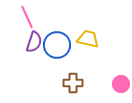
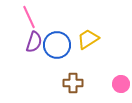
pink line: moved 2 px right
yellow trapezoid: rotated 45 degrees counterclockwise
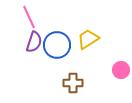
pink circle: moved 14 px up
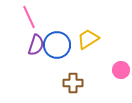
purple semicircle: moved 2 px right, 3 px down
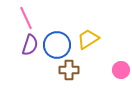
pink line: moved 3 px left, 1 px down
purple semicircle: moved 6 px left
brown cross: moved 4 px left, 13 px up
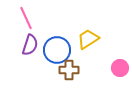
blue circle: moved 5 px down
pink circle: moved 1 px left, 2 px up
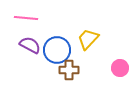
pink line: rotated 60 degrees counterclockwise
yellow trapezoid: rotated 15 degrees counterclockwise
purple semicircle: rotated 80 degrees counterclockwise
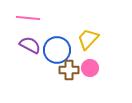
pink line: moved 2 px right
pink circle: moved 30 px left
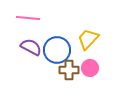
purple semicircle: moved 1 px right, 2 px down
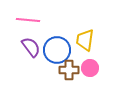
pink line: moved 2 px down
yellow trapezoid: moved 3 px left, 1 px down; rotated 35 degrees counterclockwise
purple semicircle: rotated 25 degrees clockwise
